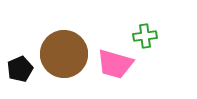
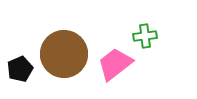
pink trapezoid: rotated 126 degrees clockwise
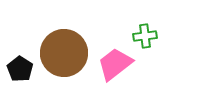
brown circle: moved 1 px up
black pentagon: rotated 15 degrees counterclockwise
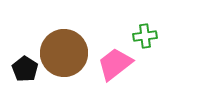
black pentagon: moved 5 px right
